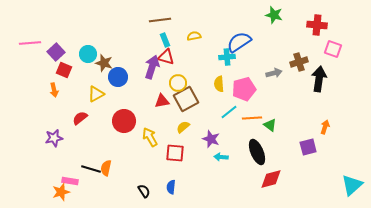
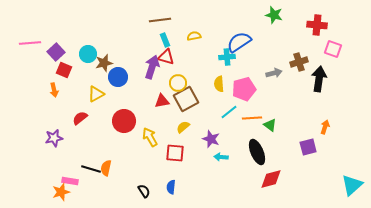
brown star at (104, 63): rotated 30 degrees counterclockwise
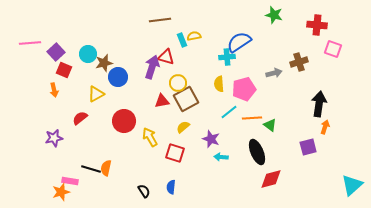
cyan rectangle at (165, 40): moved 17 px right
black arrow at (319, 79): moved 25 px down
red square at (175, 153): rotated 12 degrees clockwise
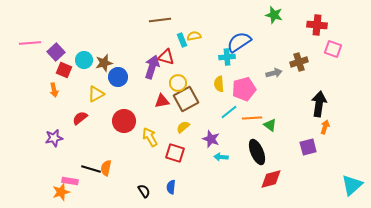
cyan circle at (88, 54): moved 4 px left, 6 px down
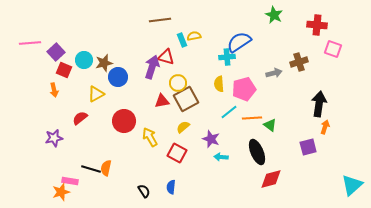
green star at (274, 15): rotated 12 degrees clockwise
red square at (175, 153): moved 2 px right; rotated 12 degrees clockwise
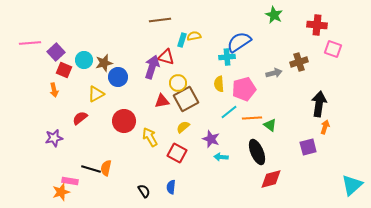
cyan rectangle at (182, 40): rotated 40 degrees clockwise
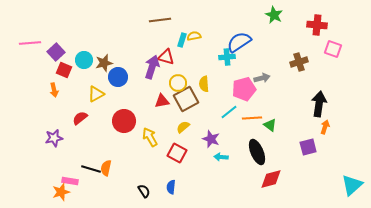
gray arrow at (274, 73): moved 12 px left, 5 px down
yellow semicircle at (219, 84): moved 15 px left
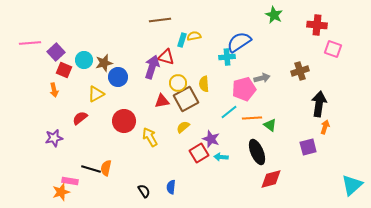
brown cross at (299, 62): moved 1 px right, 9 px down
red square at (177, 153): moved 22 px right; rotated 30 degrees clockwise
